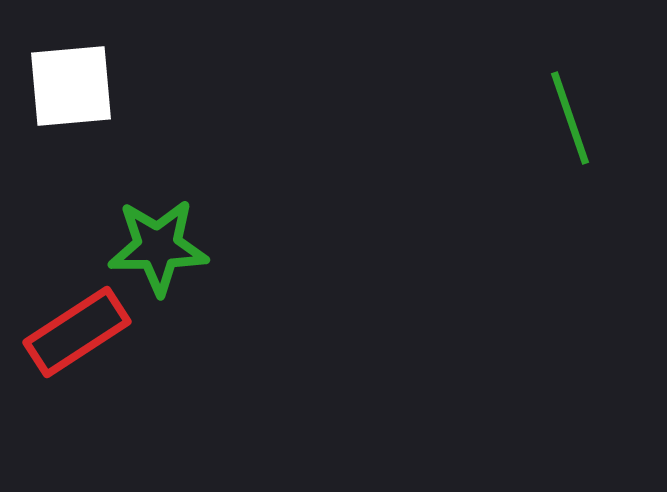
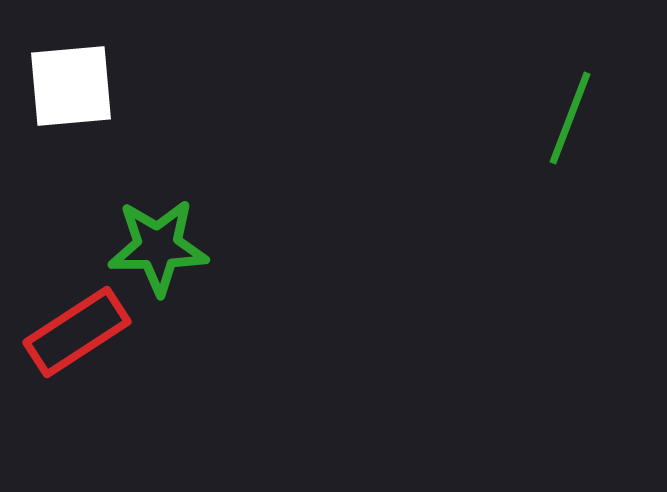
green line: rotated 40 degrees clockwise
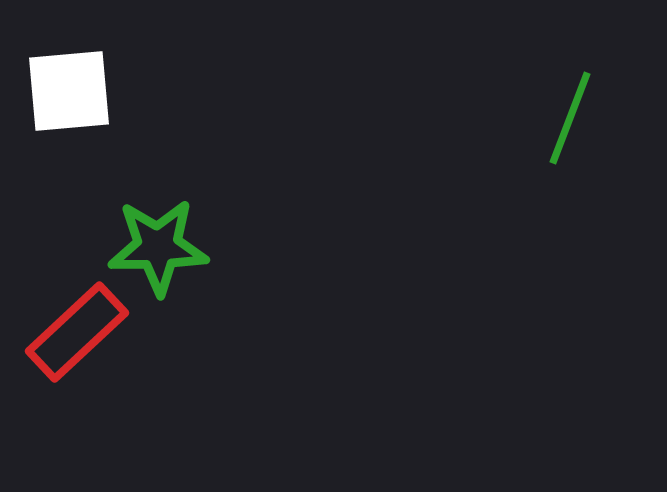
white square: moved 2 px left, 5 px down
red rectangle: rotated 10 degrees counterclockwise
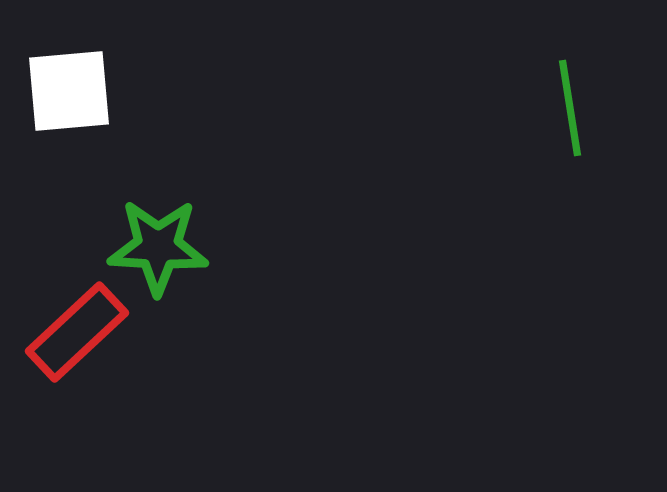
green line: moved 10 px up; rotated 30 degrees counterclockwise
green star: rotated 4 degrees clockwise
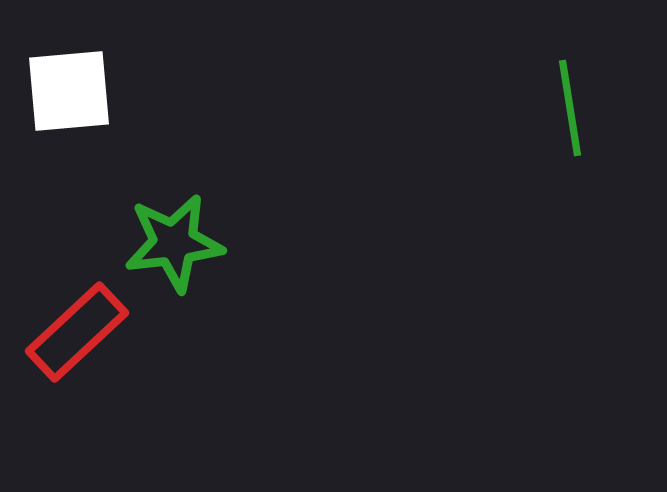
green star: moved 16 px right, 4 px up; rotated 10 degrees counterclockwise
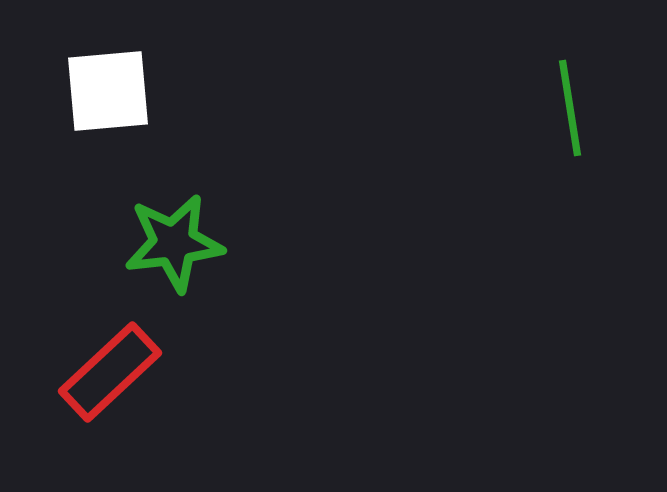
white square: moved 39 px right
red rectangle: moved 33 px right, 40 px down
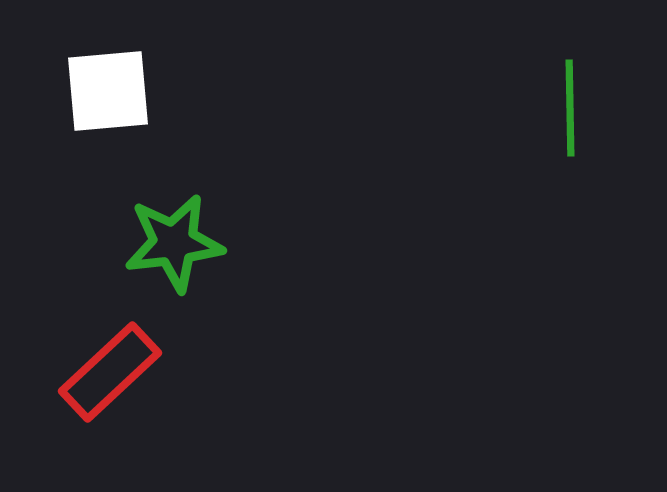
green line: rotated 8 degrees clockwise
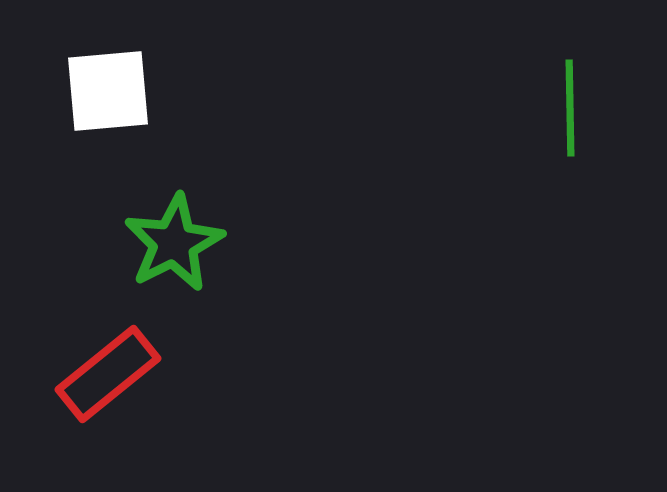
green star: rotated 20 degrees counterclockwise
red rectangle: moved 2 px left, 2 px down; rotated 4 degrees clockwise
